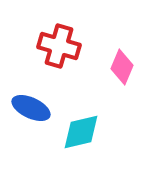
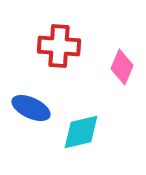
red cross: rotated 12 degrees counterclockwise
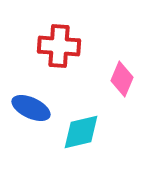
pink diamond: moved 12 px down
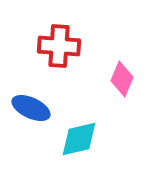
cyan diamond: moved 2 px left, 7 px down
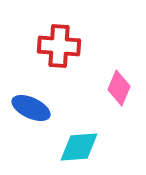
pink diamond: moved 3 px left, 9 px down
cyan diamond: moved 8 px down; rotated 9 degrees clockwise
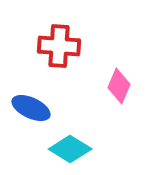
pink diamond: moved 2 px up
cyan diamond: moved 9 px left, 2 px down; rotated 36 degrees clockwise
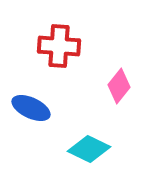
pink diamond: rotated 16 degrees clockwise
cyan diamond: moved 19 px right; rotated 6 degrees counterclockwise
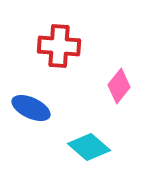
cyan diamond: moved 2 px up; rotated 15 degrees clockwise
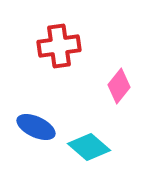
red cross: rotated 12 degrees counterclockwise
blue ellipse: moved 5 px right, 19 px down
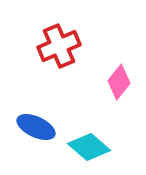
red cross: rotated 15 degrees counterclockwise
pink diamond: moved 4 px up
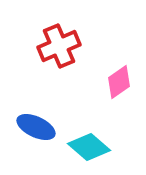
pink diamond: rotated 16 degrees clockwise
